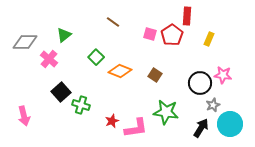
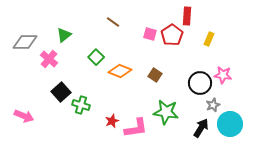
pink arrow: rotated 54 degrees counterclockwise
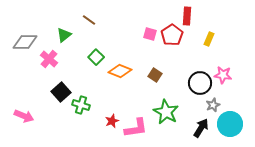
brown line: moved 24 px left, 2 px up
green star: rotated 20 degrees clockwise
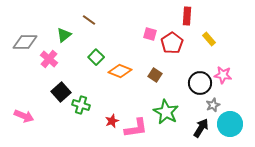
red pentagon: moved 8 px down
yellow rectangle: rotated 64 degrees counterclockwise
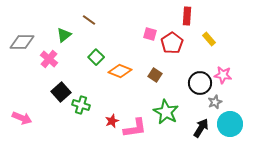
gray diamond: moved 3 px left
gray star: moved 2 px right, 3 px up
pink arrow: moved 2 px left, 2 px down
pink L-shape: moved 1 px left
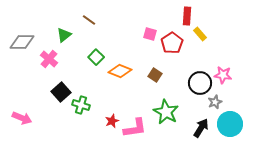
yellow rectangle: moved 9 px left, 5 px up
